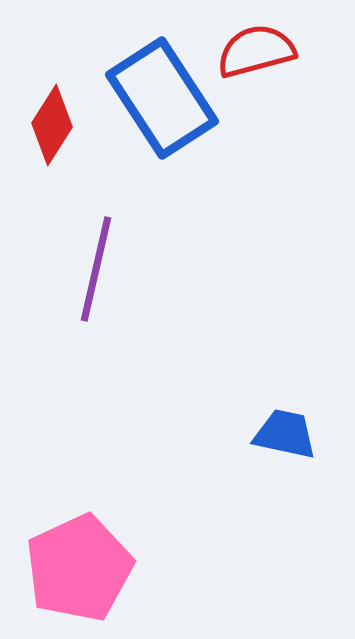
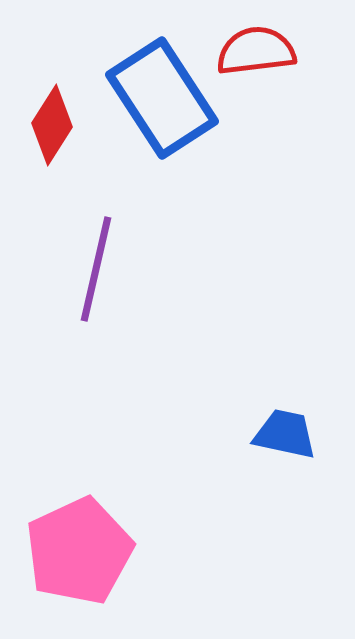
red semicircle: rotated 8 degrees clockwise
pink pentagon: moved 17 px up
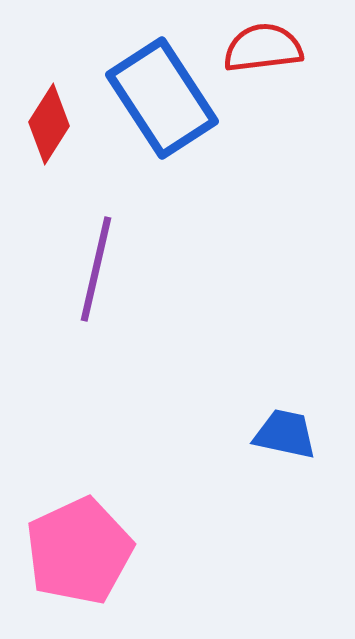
red semicircle: moved 7 px right, 3 px up
red diamond: moved 3 px left, 1 px up
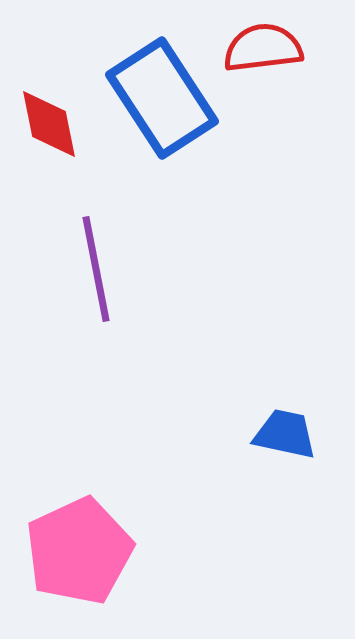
red diamond: rotated 44 degrees counterclockwise
purple line: rotated 24 degrees counterclockwise
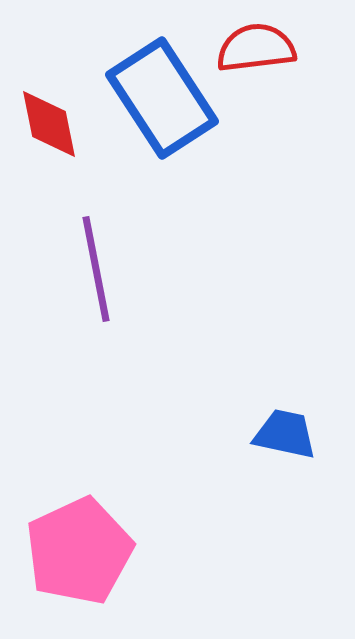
red semicircle: moved 7 px left
